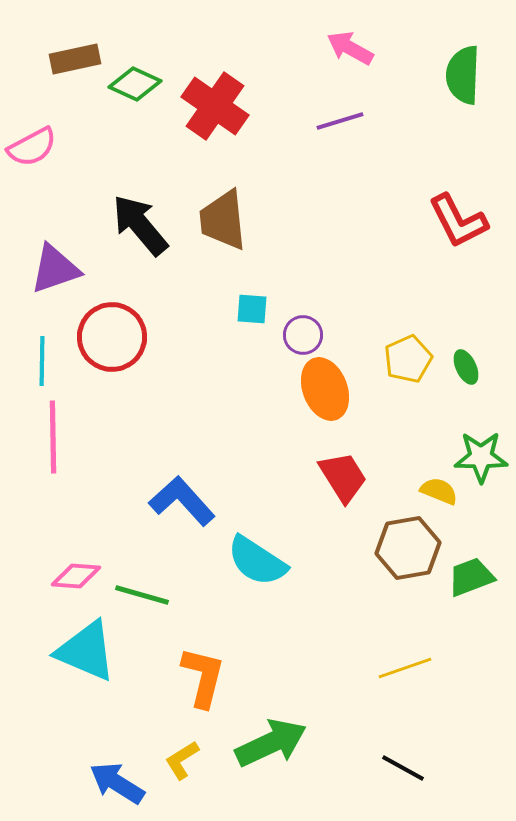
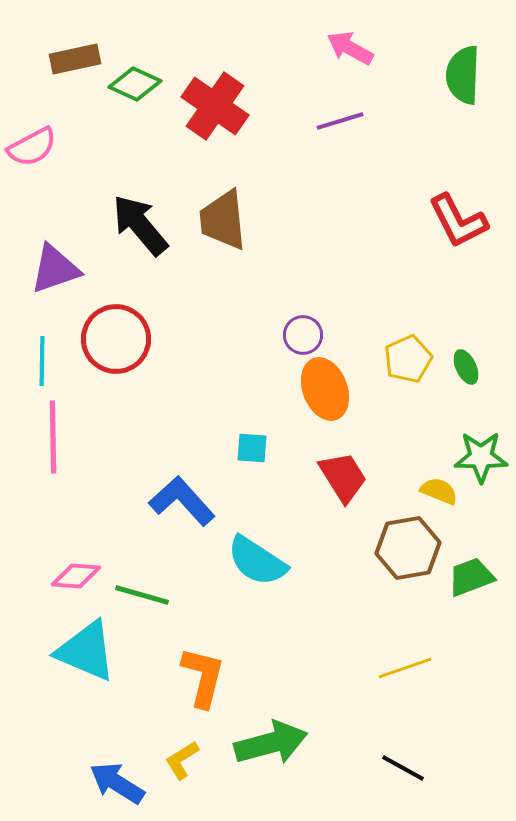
cyan square: moved 139 px down
red circle: moved 4 px right, 2 px down
green arrow: rotated 10 degrees clockwise
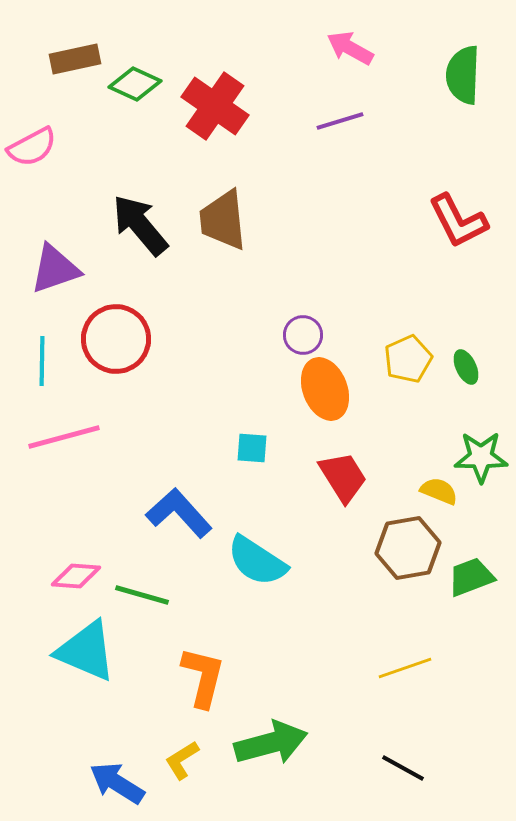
pink line: moved 11 px right; rotated 76 degrees clockwise
blue L-shape: moved 3 px left, 12 px down
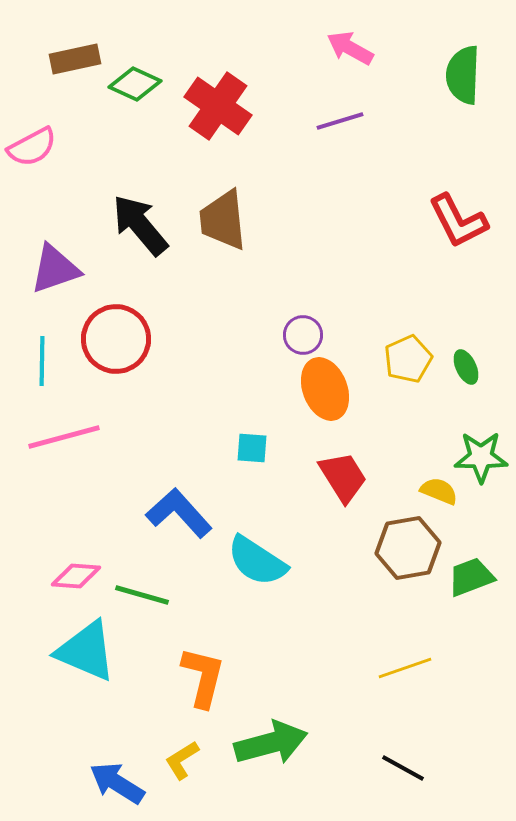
red cross: moved 3 px right
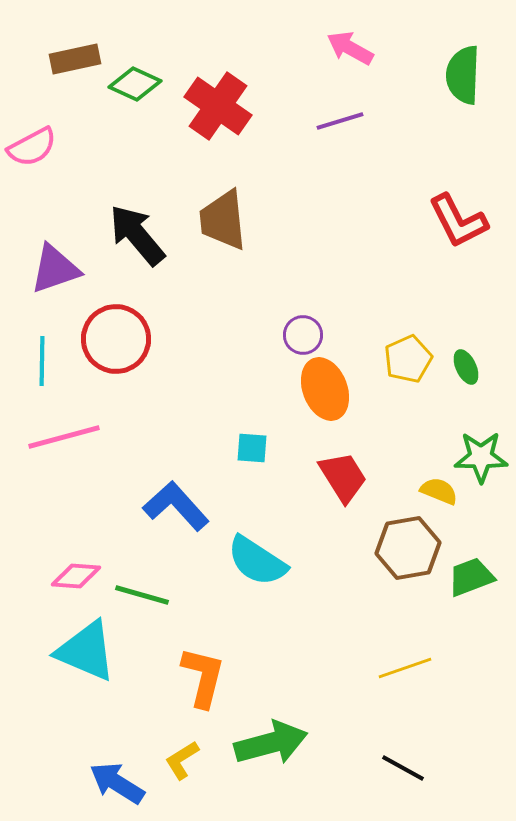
black arrow: moved 3 px left, 10 px down
blue L-shape: moved 3 px left, 7 px up
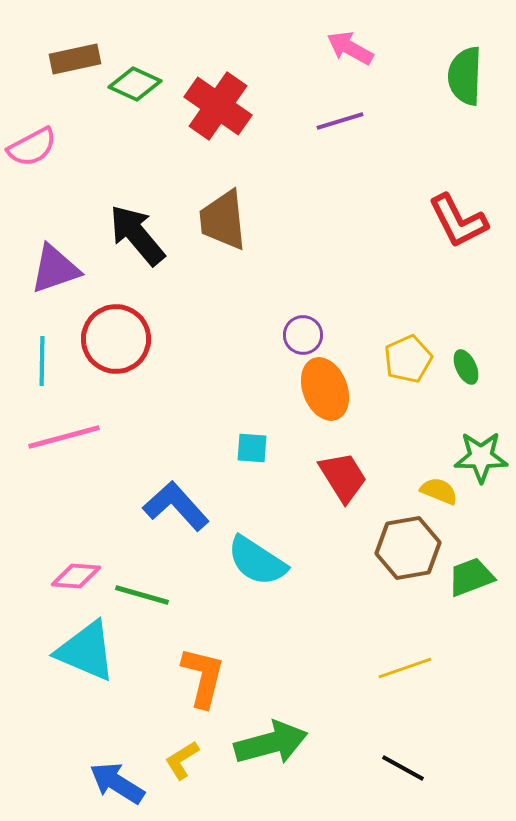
green semicircle: moved 2 px right, 1 px down
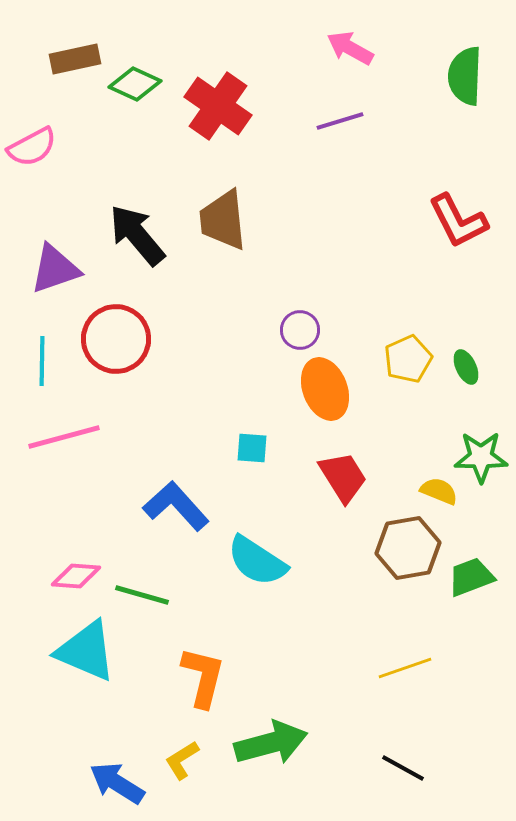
purple circle: moved 3 px left, 5 px up
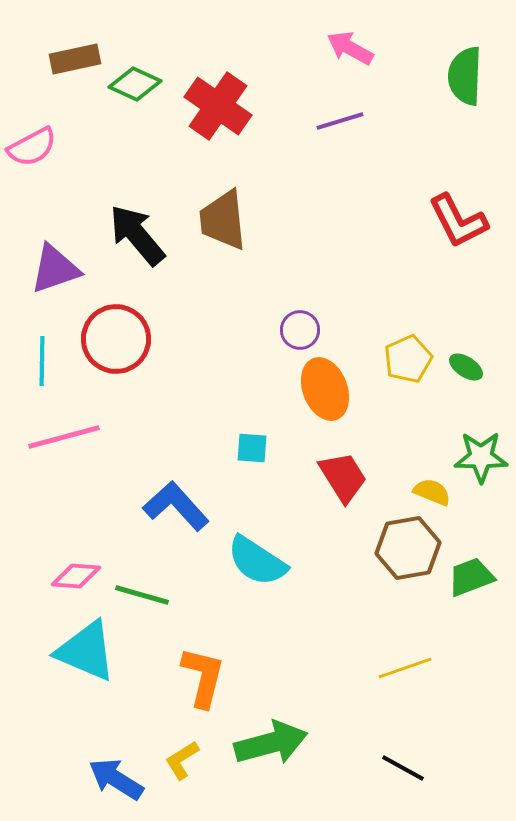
green ellipse: rotated 32 degrees counterclockwise
yellow semicircle: moved 7 px left, 1 px down
blue arrow: moved 1 px left, 4 px up
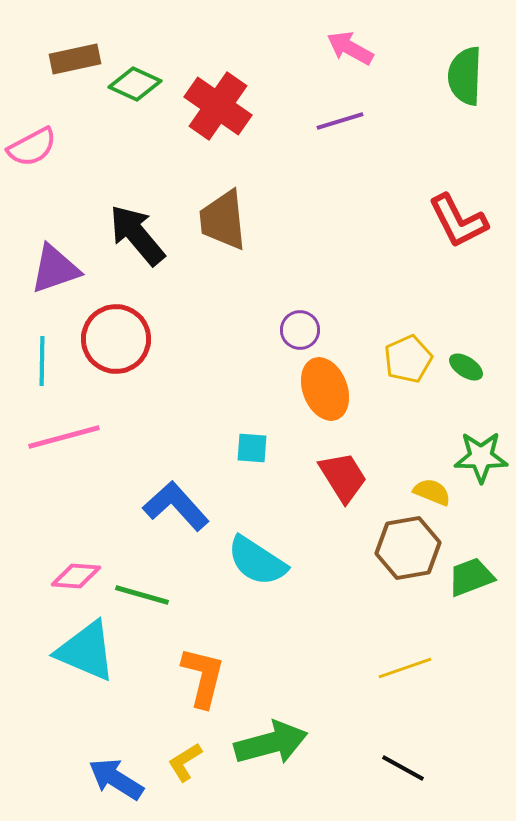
yellow L-shape: moved 3 px right, 2 px down
